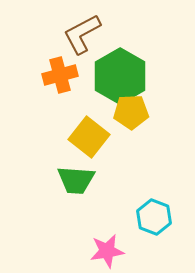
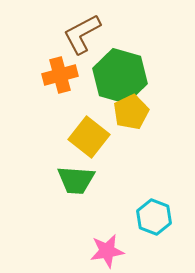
green hexagon: rotated 14 degrees counterclockwise
yellow pentagon: rotated 24 degrees counterclockwise
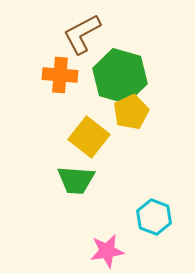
orange cross: rotated 20 degrees clockwise
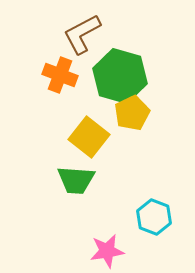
orange cross: rotated 16 degrees clockwise
yellow pentagon: moved 1 px right, 1 px down
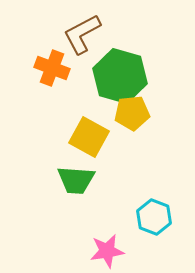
orange cross: moved 8 px left, 7 px up
yellow pentagon: rotated 20 degrees clockwise
yellow square: rotated 9 degrees counterclockwise
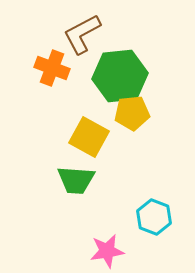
green hexagon: rotated 22 degrees counterclockwise
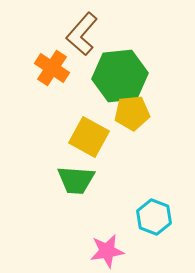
brown L-shape: rotated 21 degrees counterclockwise
orange cross: rotated 12 degrees clockwise
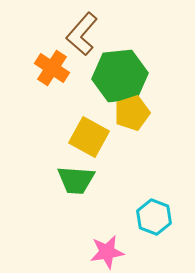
yellow pentagon: rotated 12 degrees counterclockwise
pink star: moved 1 px down
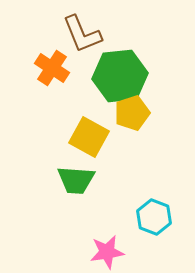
brown L-shape: rotated 63 degrees counterclockwise
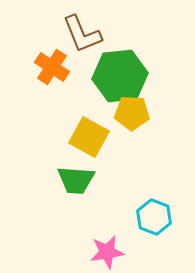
orange cross: moved 1 px up
yellow pentagon: rotated 20 degrees clockwise
